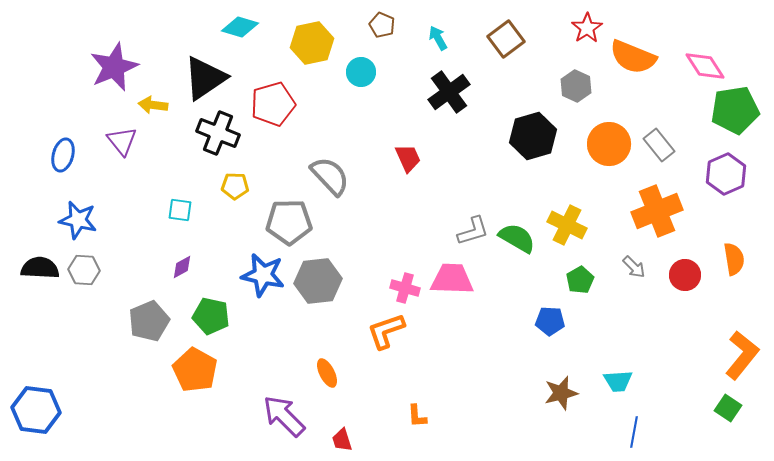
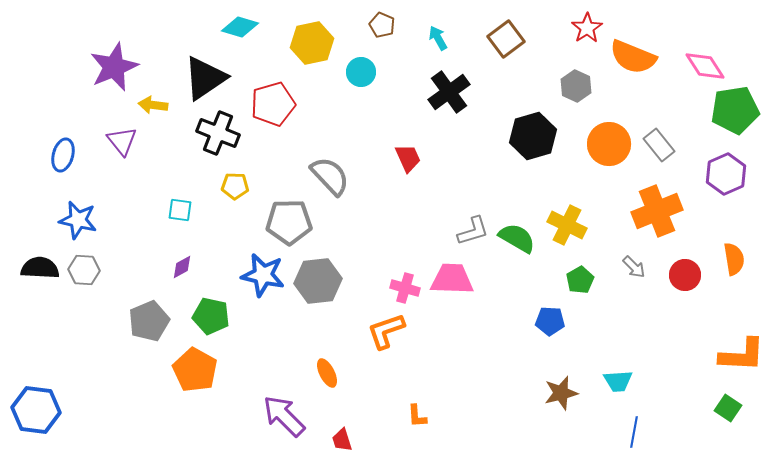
orange L-shape at (742, 355): rotated 54 degrees clockwise
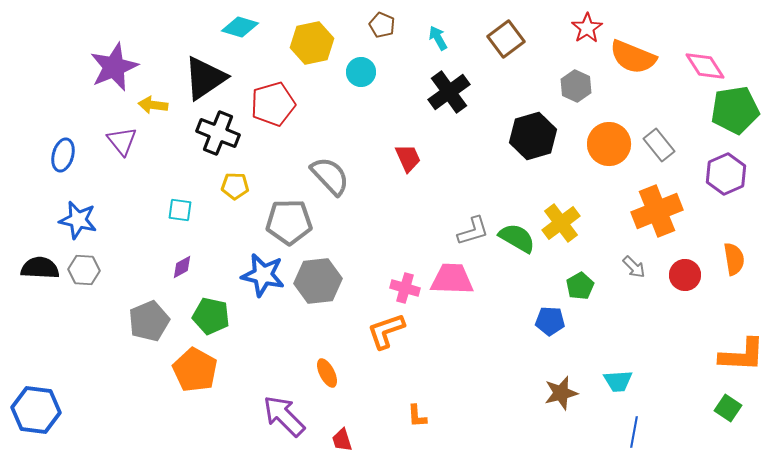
yellow cross at (567, 225): moved 6 px left, 2 px up; rotated 27 degrees clockwise
green pentagon at (580, 280): moved 6 px down
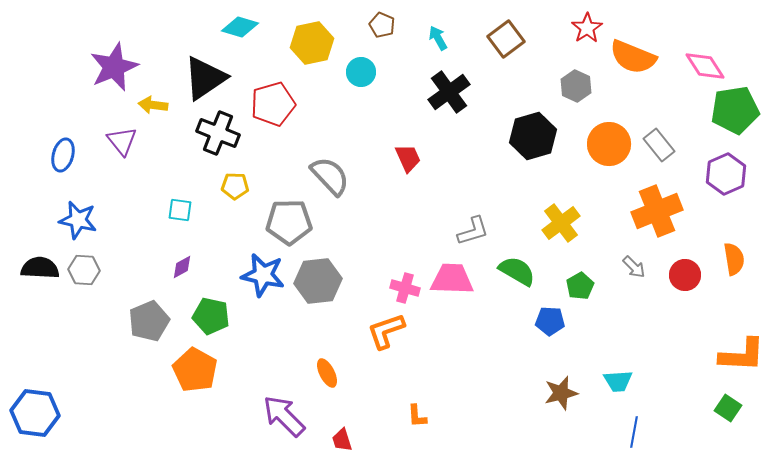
green semicircle at (517, 238): moved 33 px down
blue hexagon at (36, 410): moved 1 px left, 3 px down
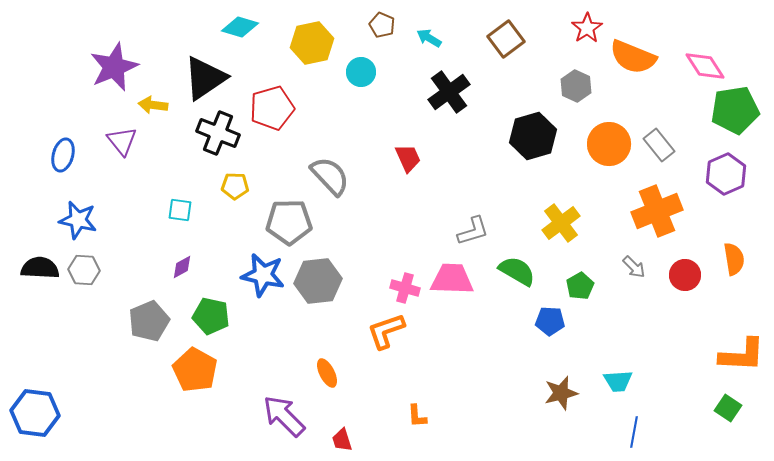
cyan arrow at (438, 38): moved 9 px left; rotated 30 degrees counterclockwise
red pentagon at (273, 104): moved 1 px left, 4 px down
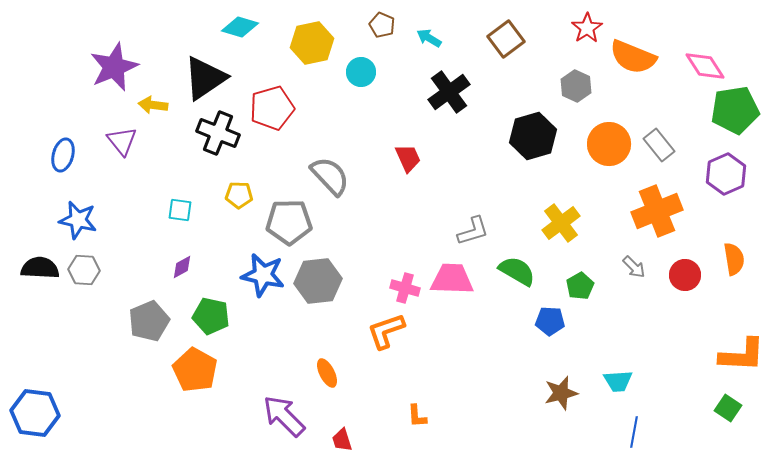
yellow pentagon at (235, 186): moved 4 px right, 9 px down
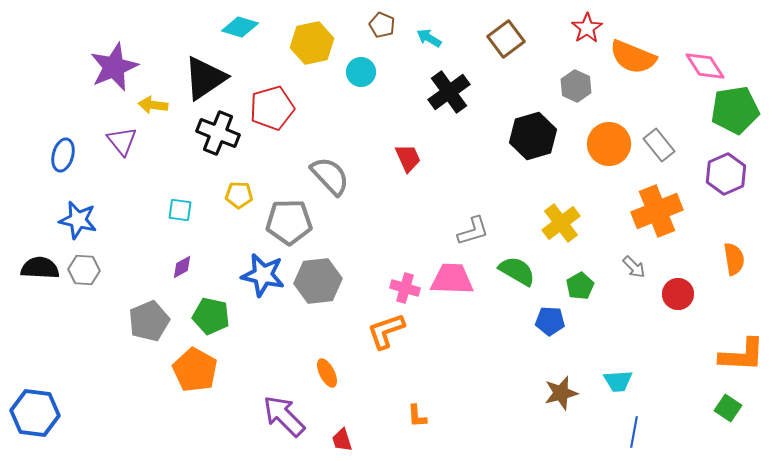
red circle at (685, 275): moved 7 px left, 19 px down
